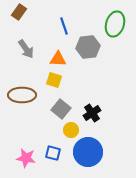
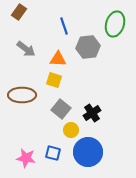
gray arrow: rotated 18 degrees counterclockwise
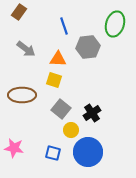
pink star: moved 12 px left, 10 px up
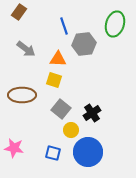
gray hexagon: moved 4 px left, 3 px up
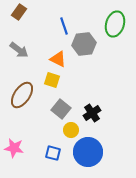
gray arrow: moved 7 px left, 1 px down
orange triangle: rotated 24 degrees clockwise
yellow square: moved 2 px left
brown ellipse: rotated 56 degrees counterclockwise
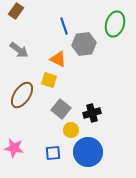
brown rectangle: moved 3 px left, 1 px up
yellow square: moved 3 px left
black cross: rotated 18 degrees clockwise
blue square: rotated 21 degrees counterclockwise
